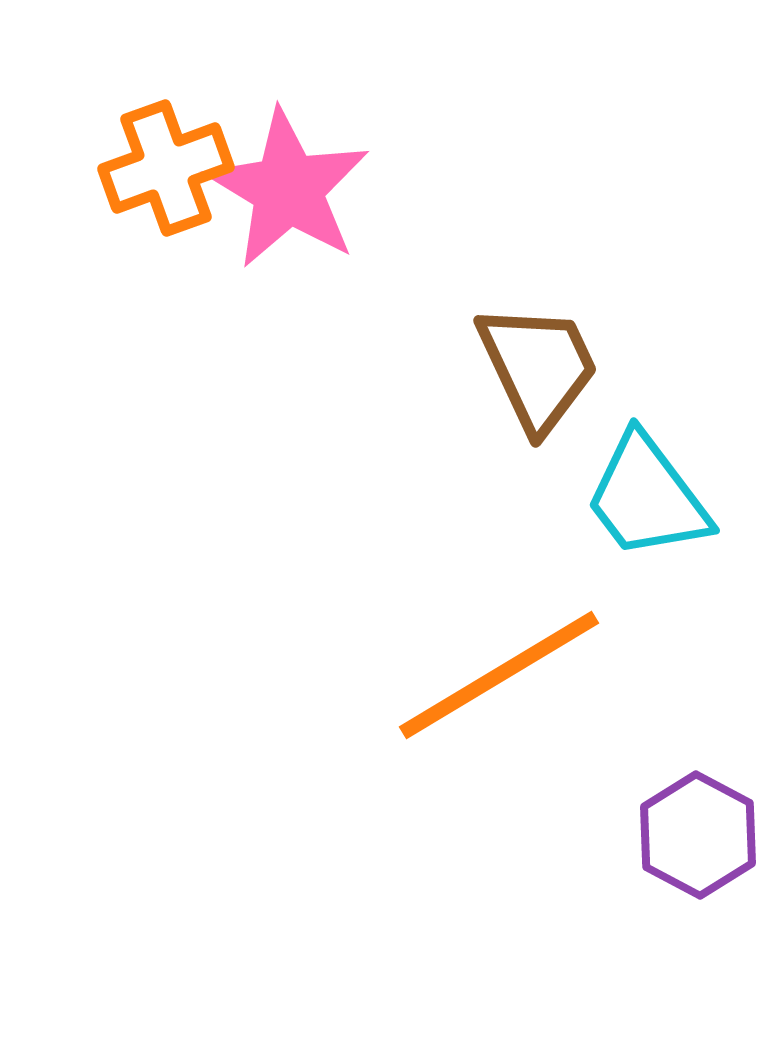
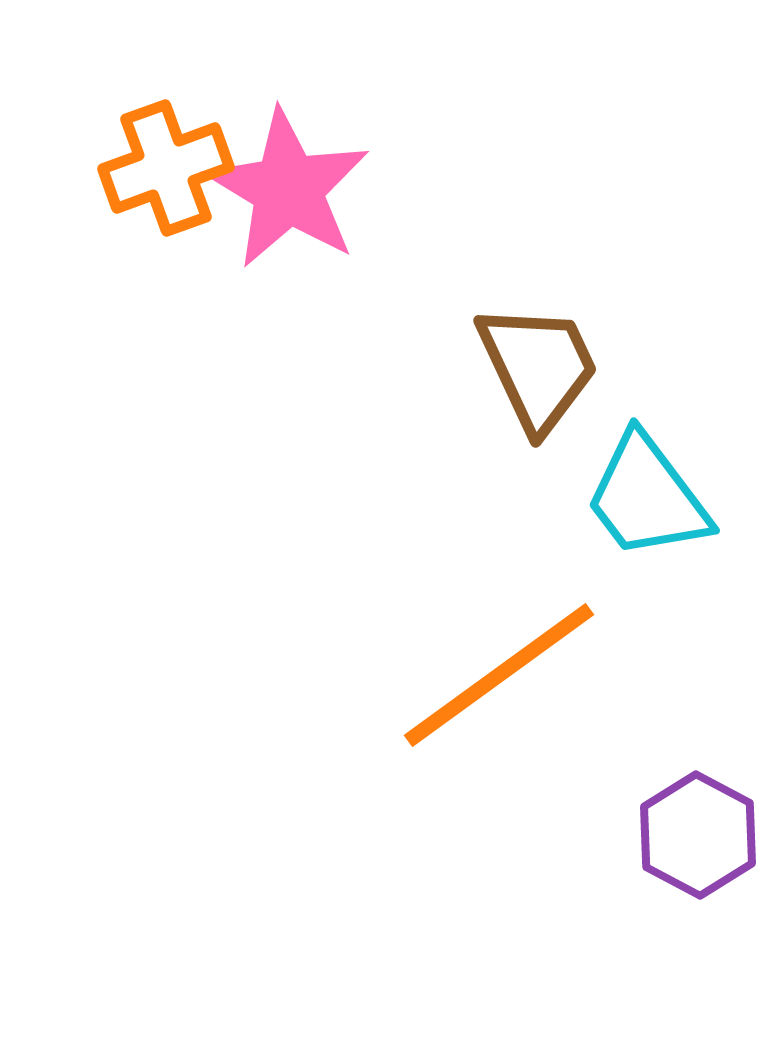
orange line: rotated 5 degrees counterclockwise
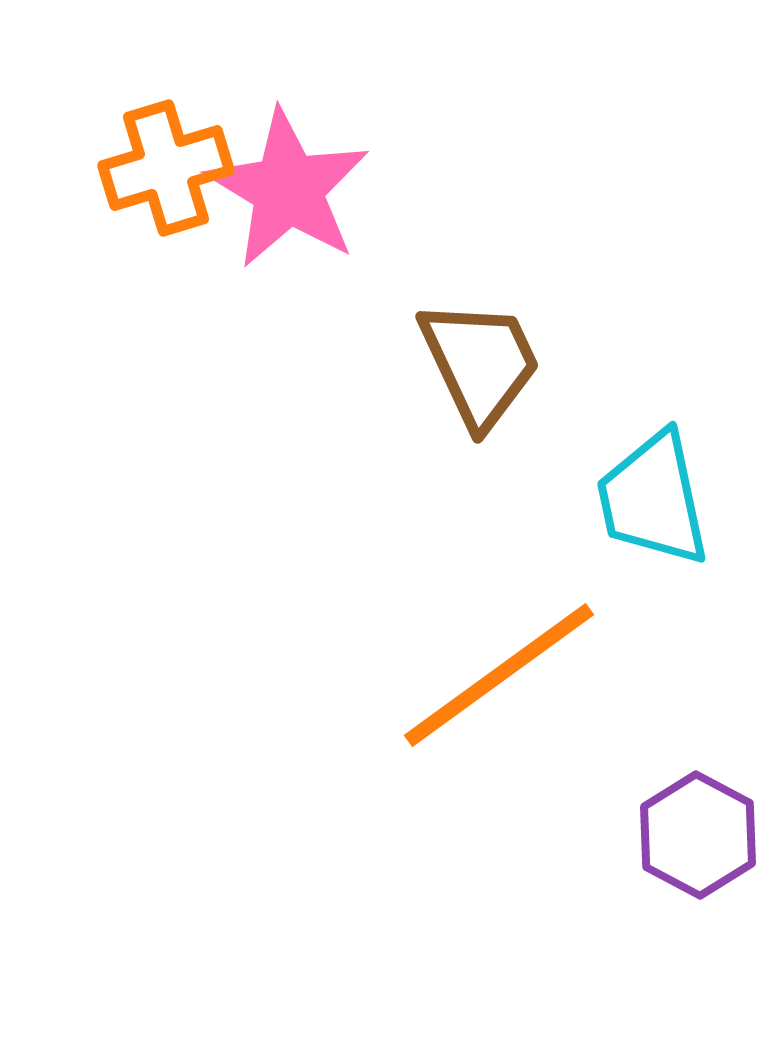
orange cross: rotated 3 degrees clockwise
brown trapezoid: moved 58 px left, 4 px up
cyan trapezoid: moved 6 px right, 2 px down; rotated 25 degrees clockwise
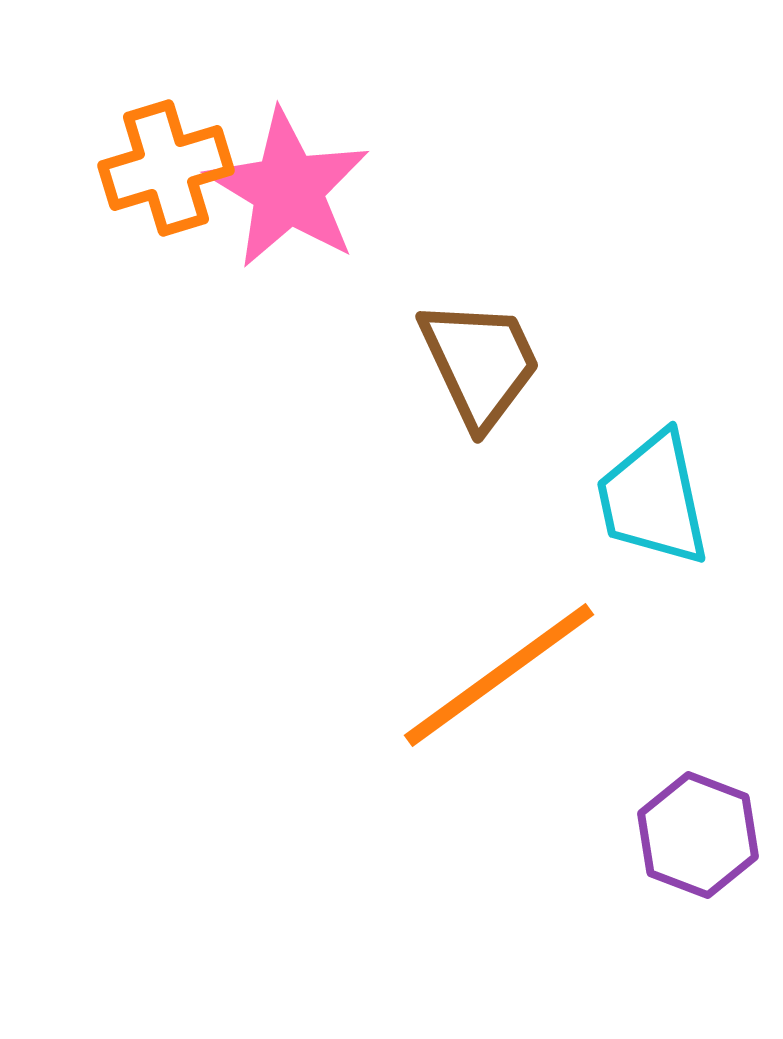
purple hexagon: rotated 7 degrees counterclockwise
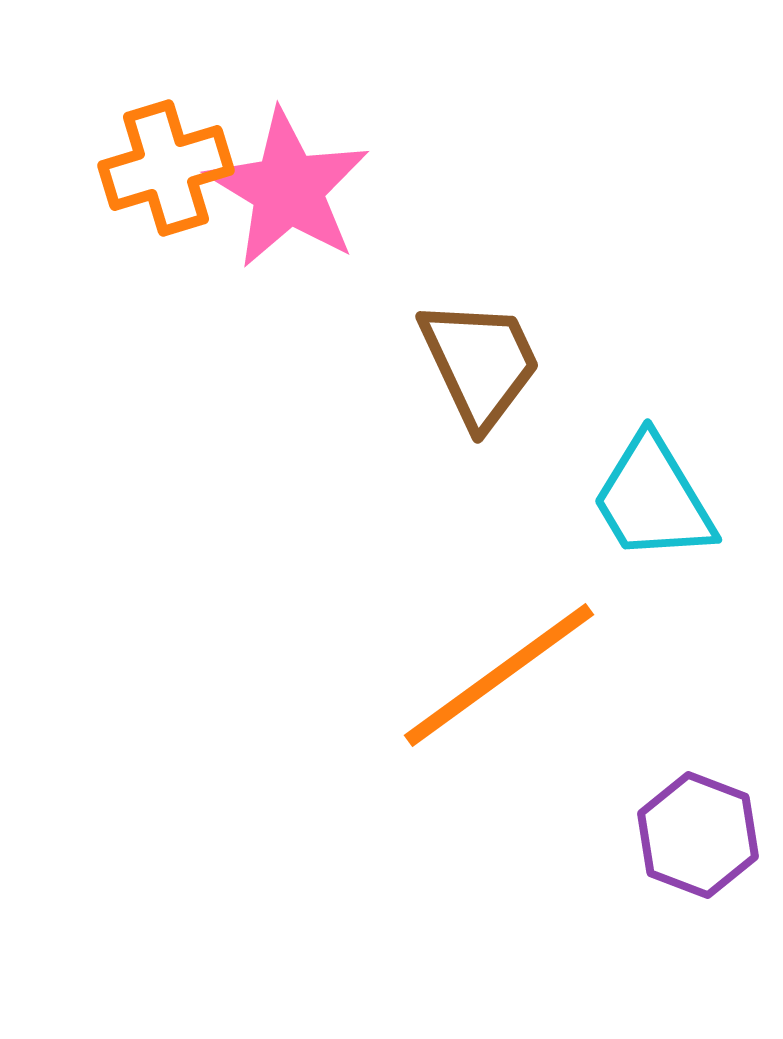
cyan trapezoid: rotated 19 degrees counterclockwise
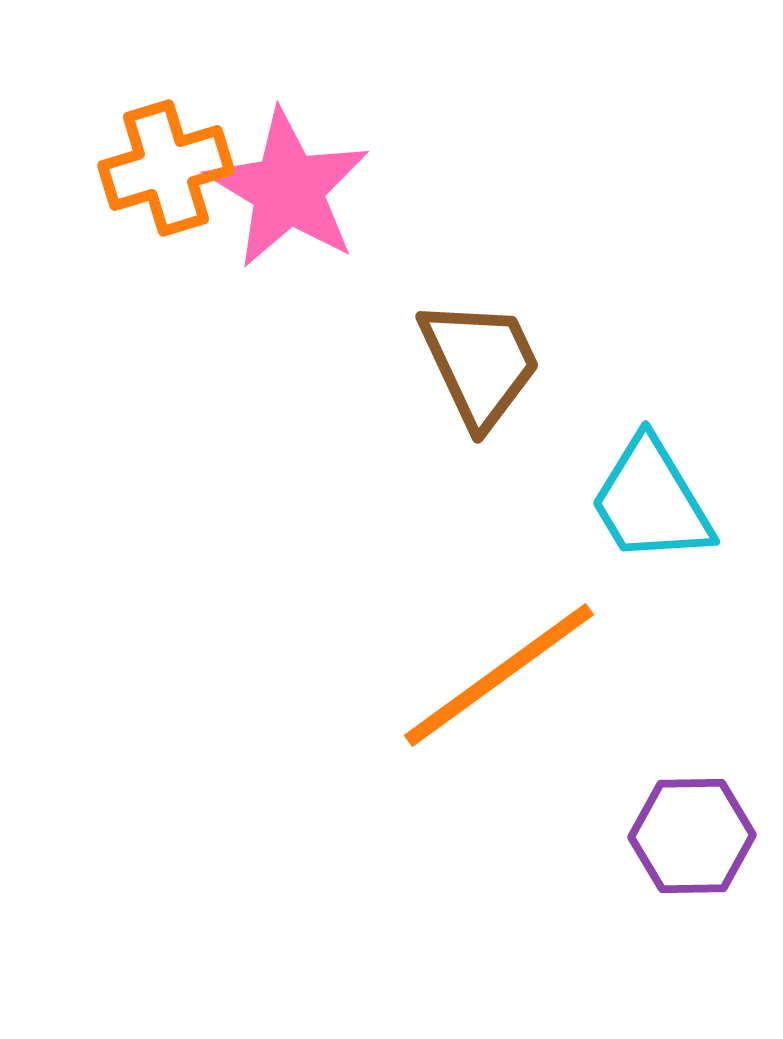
cyan trapezoid: moved 2 px left, 2 px down
purple hexagon: moved 6 px left, 1 px down; rotated 22 degrees counterclockwise
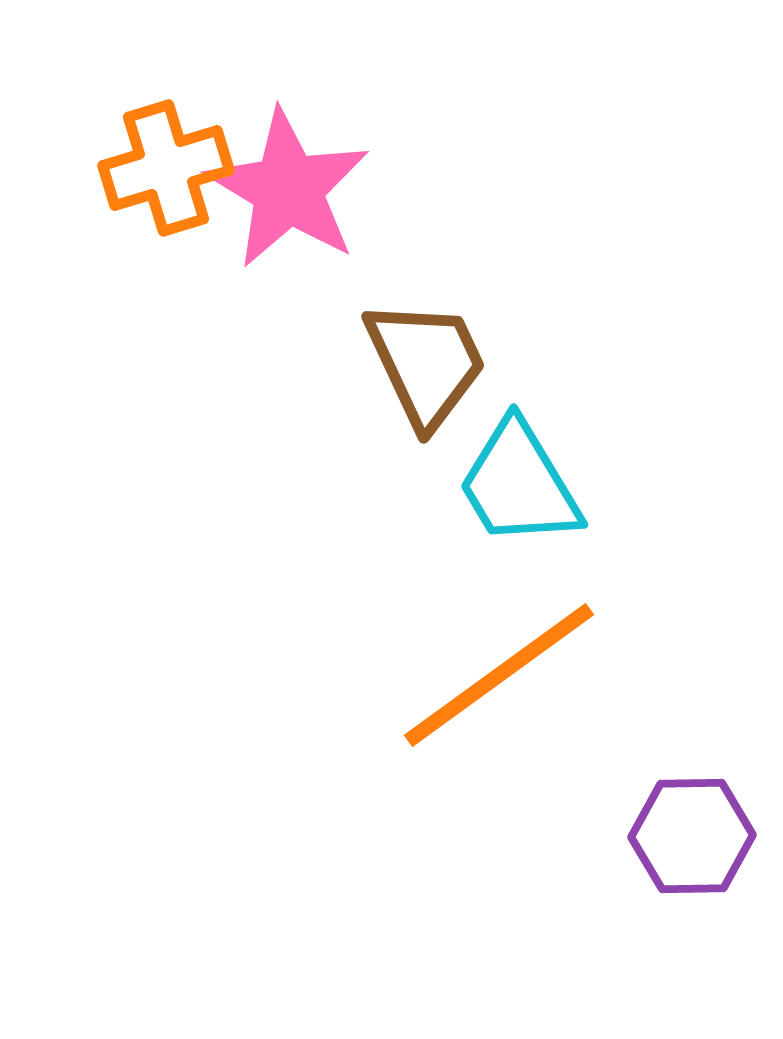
brown trapezoid: moved 54 px left
cyan trapezoid: moved 132 px left, 17 px up
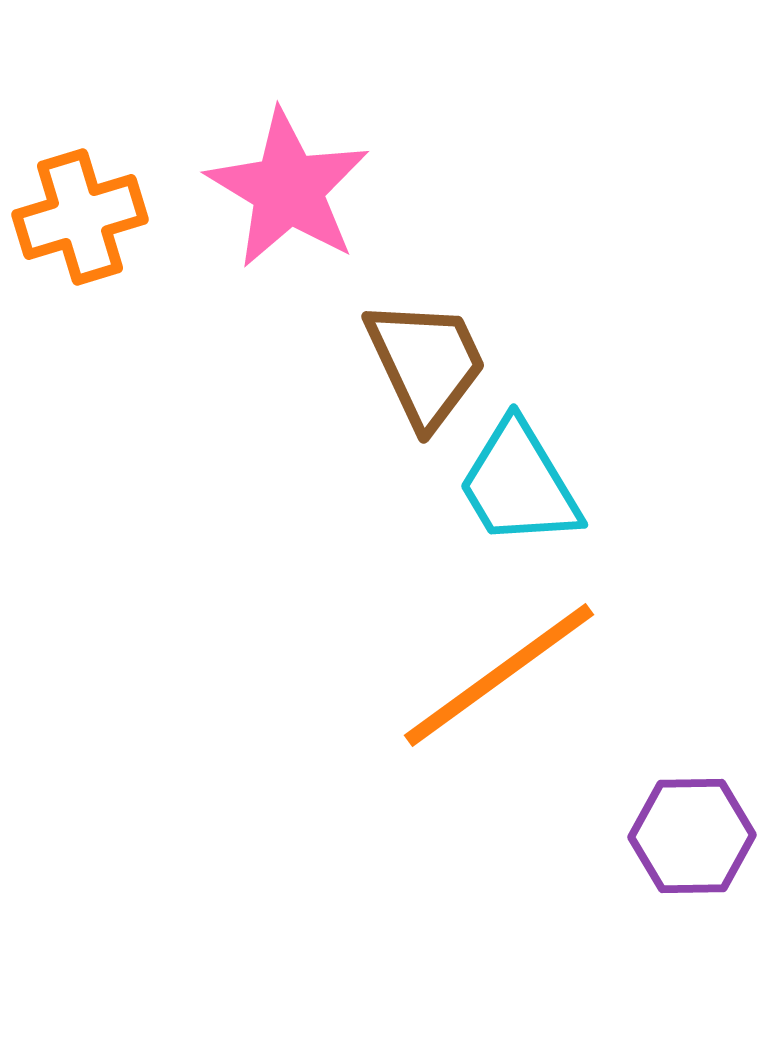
orange cross: moved 86 px left, 49 px down
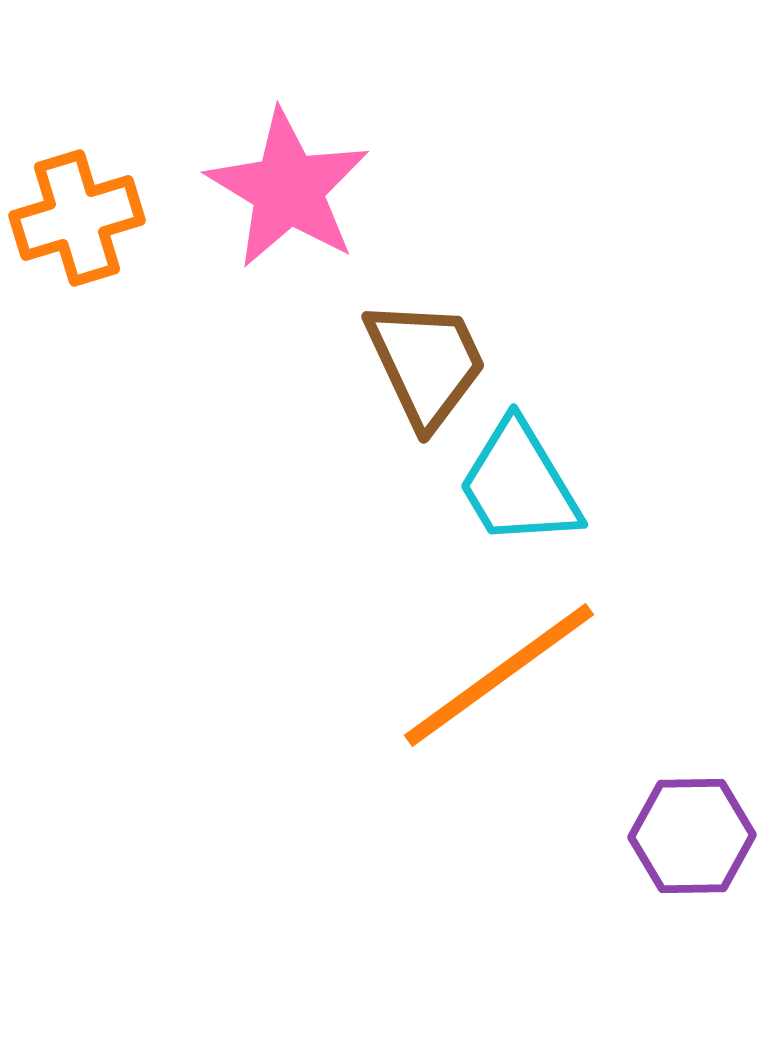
orange cross: moved 3 px left, 1 px down
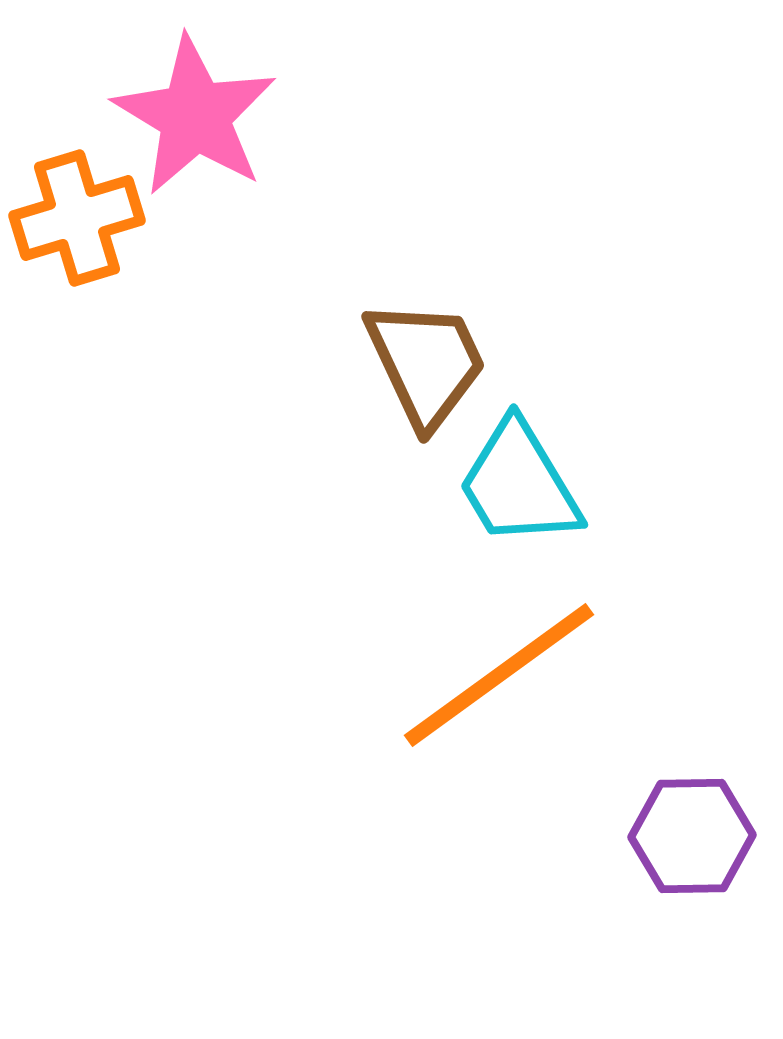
pink star: moved 93 px left, 73 px up
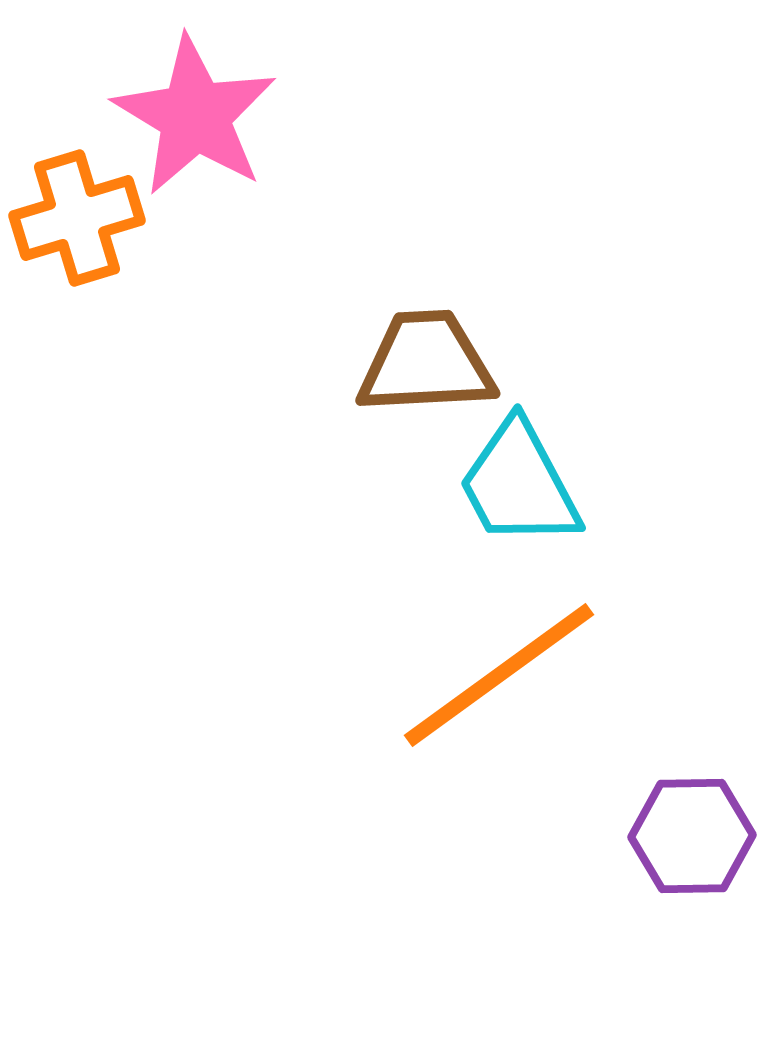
brown trapezoid: rotated 68 degrees counterclockwise
cyan trapezoid: rotated 3 degrees clockwise
